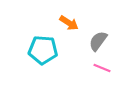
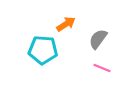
orange arrow: moved 3 px left, 1 px down; rotated 66 degrees counterclockwise
gray semicircle: moved 2 px up
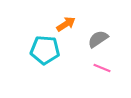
gray semicircle: rotated 20 degrees clockwise
cyan pentagon: moved 2 px right
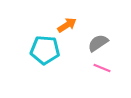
orange arrow: moved 1 px right, 1 px down
gray semicircle: moved 4 px down
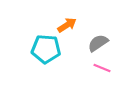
cyan pentagon: moved 1 px right, 1 px up
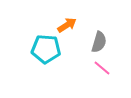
gray semicircle: moved 1 px right, 1 px up; rotated 140 degrees clockwise
pink line: rotated 18 degrees clockwise
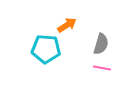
gray semicircle: moved 2 px right, 2 px down
pink line: rotated 30 degrees counterclockwise
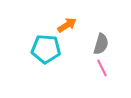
pink line: rotated 54 degrees clockwise
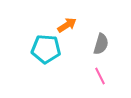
pink line: moved 2 px left, 8 px down
